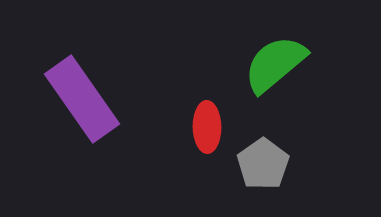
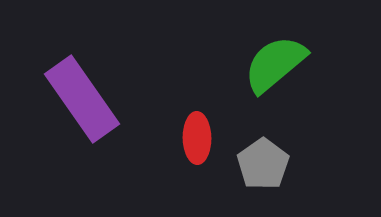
red ellipse: moved 10 px left, 11 px down
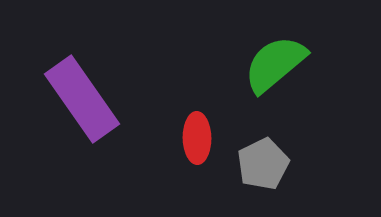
gray pentagon: rotated 9 degrees clockwise
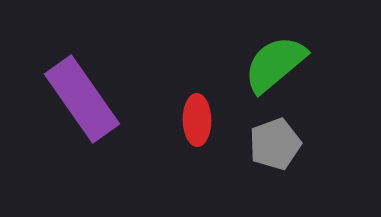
red ellipse: moved 18 px up
gray pentagon: moved 12 px right, 20 px up; rotated 6 degrees clockwise
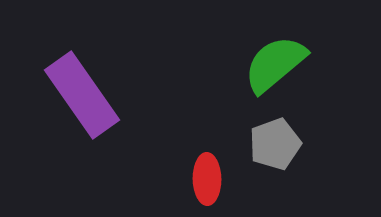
purple rectangle: moved 4 px up
red ellipse: moved 10 px right, 59 px down
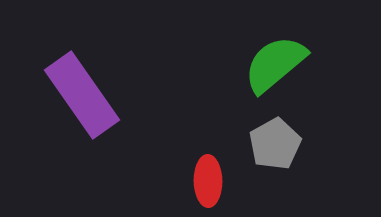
gray pentagon: rotated 9 degrees counterclockwise
red ellipse: moved 1 px right, 2 px down
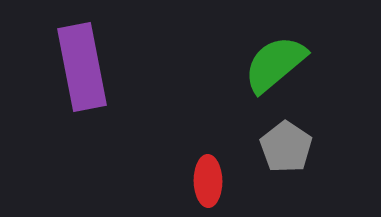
purple rectangle: moved 28 px up; rotated 24 degrees clockwise
gray pentagon: moved 11 px right, 3 px down; rotated 9 degrees counterclockwise
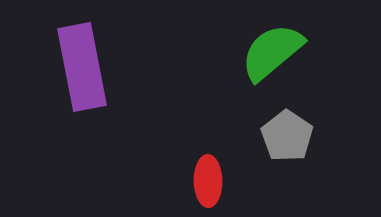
green semicircle: moved 3 px left, 12 px up
gray pentagon: moved 1 px right, 11 px up
